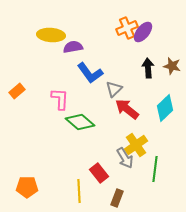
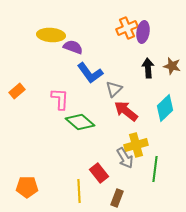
purple ellipse: rotated 30 degrees counterclockwise
purple semicircle: rotated 30 degrees clockwise
red arrow: moved 1 px left, 2 px down
yellow cross: rotated 20 degrees clockwise
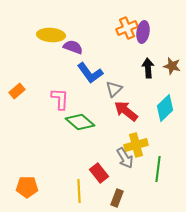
green line: moved 3 px right
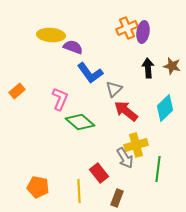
pink L-shape: rotated 20 degrees clockwise
orange pentagon: moved 11 px right; rotated 10 degrees clockwise
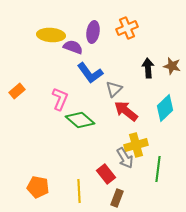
purple ellipse: moved 50 px left
green diamond: moved 2 px up
red rectangle: moved 7 px right, 1 px down
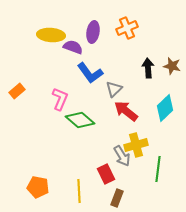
gray arrow: moved 3 px left, 2 px up
red rectangle: rotated 12 degrees clockwise
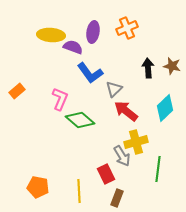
yellow cross: moved 3 px up
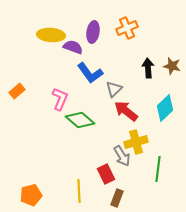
orange pentagon: moved 7 px left, 8 px down; rotated 25 degrees counterclockwise
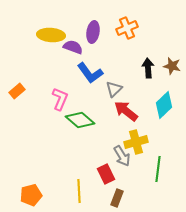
cyan diamond: moved 1 px left, 3 px up
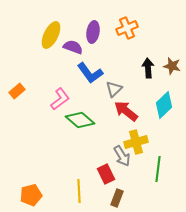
yellow ellipse: rotated 68 degrees counterclockwise
pink L-shape: rotated 30 degrees clockwise
